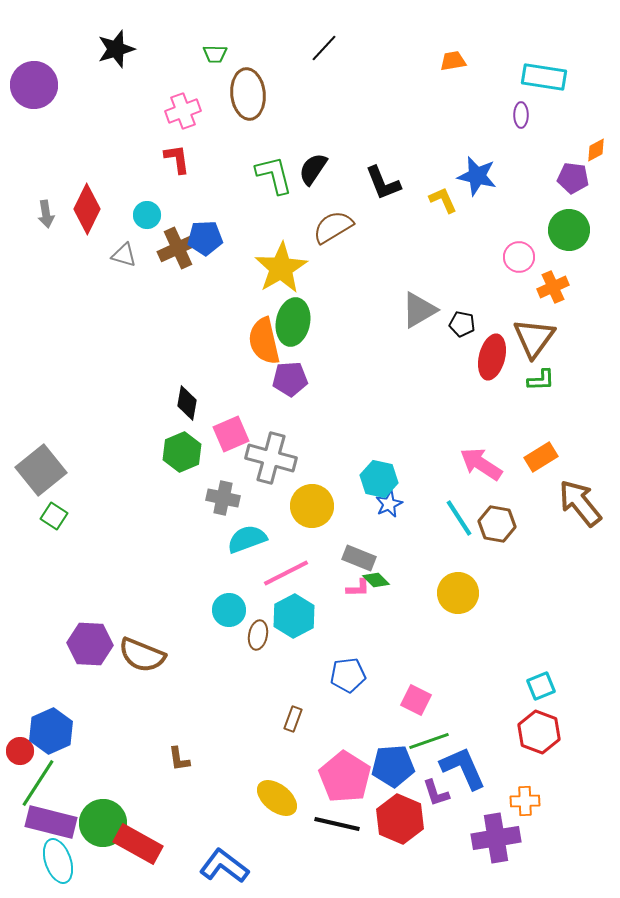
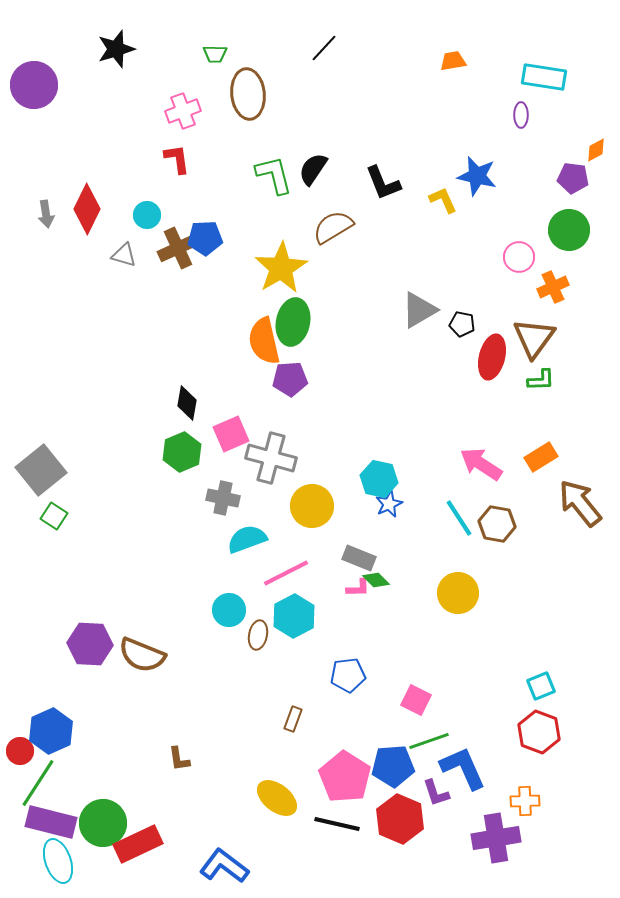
red rectangle at (138, 844): rotated 54 degrees counterclockwise
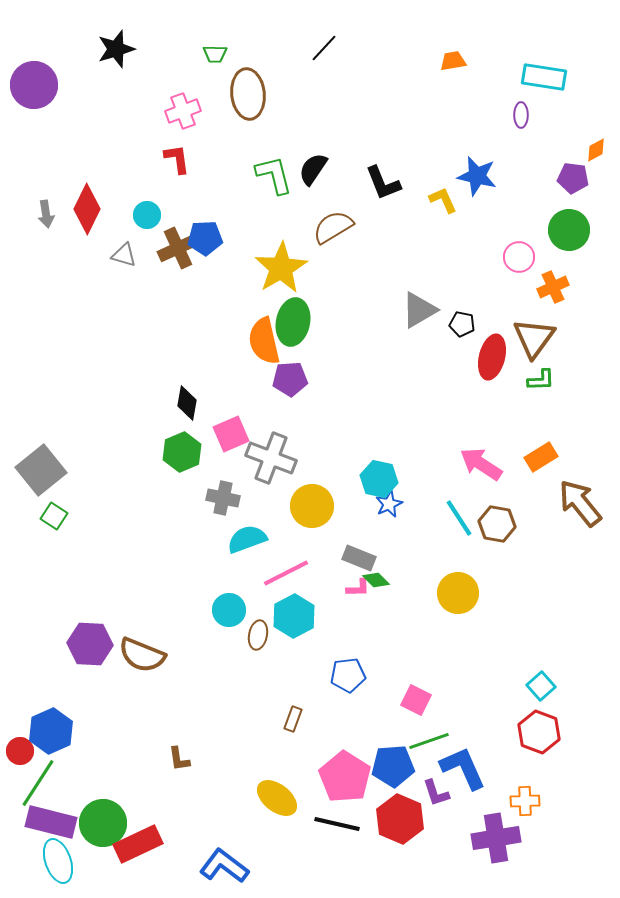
gray cross at (271, 458): rotated 6 degrees clockwise
cyan square at (541, 686): rotated 20 degrees counterclockwise
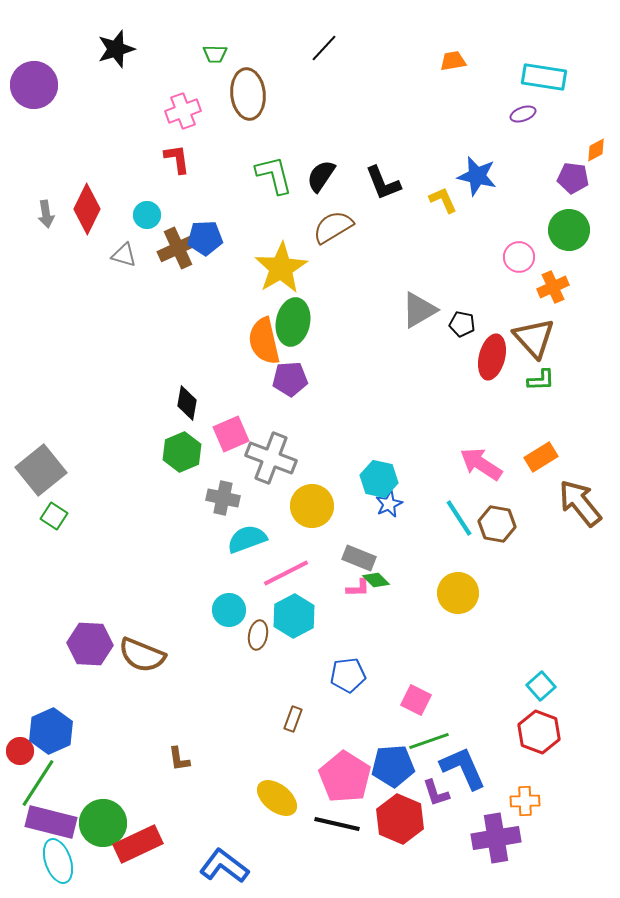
purple ellipse at (521, 115): moved 2 px right, 1 px up; rotated 70 degrees clockwise
black semicircle at (313, 169): moved 8 px right, 7 px down
brown triangle at (534, 338): rotated 18 degrees counterclockwise
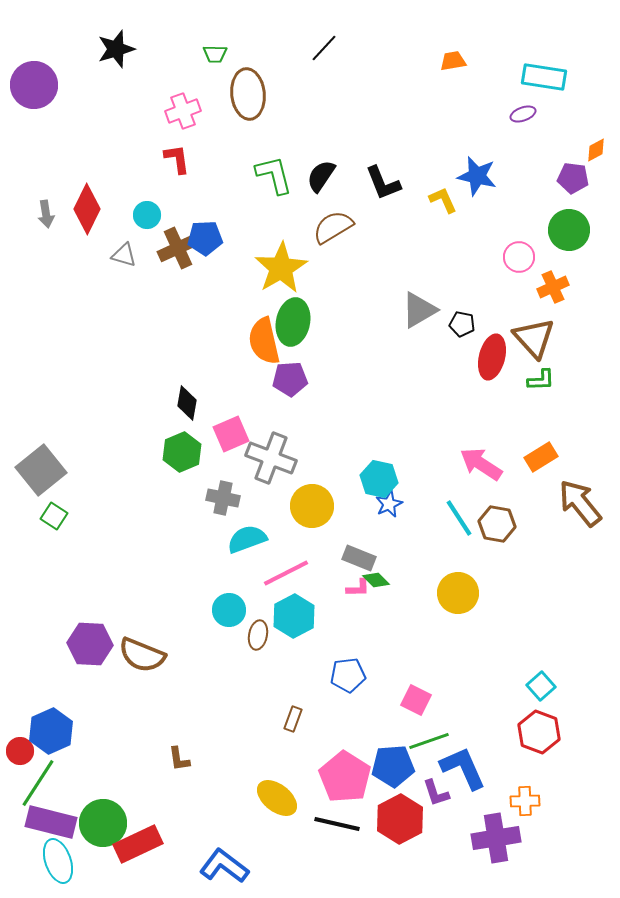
red hexagon at (400, 819): rotated 9 degrees clockwise
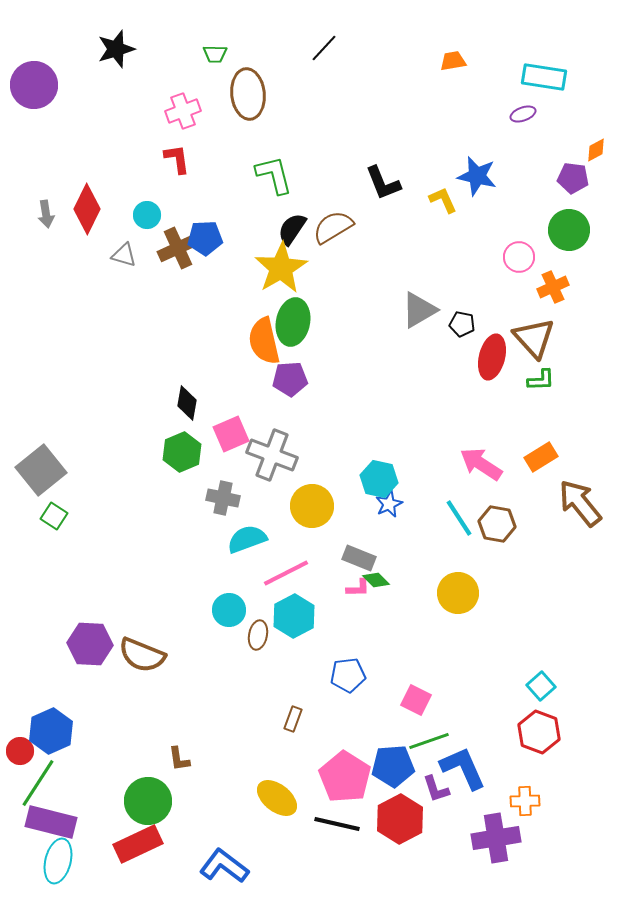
black semicircle at (321, 176): moved 29 px left, 53 px down
gray cross at (271, 458): moved 1 px right, 3 px up
purple L-shape at (436, 793): moved 4 px up
green circle at (103, 823): moved 45 px right, 22 px up
cyan ellipse at (58, 861): rotated 33 degrees clockwise
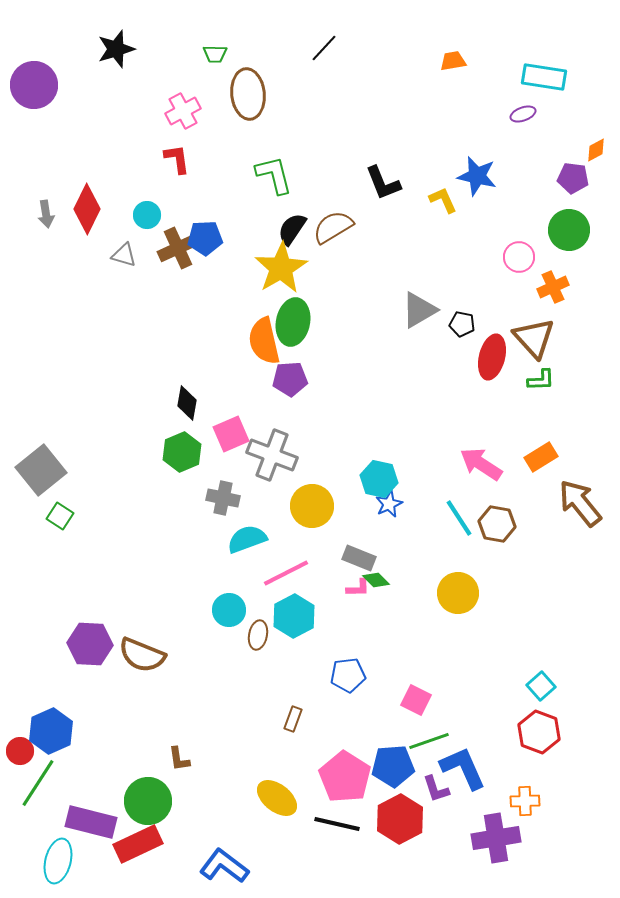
pink cross at (183, 111): rotated 8 degrees counterclockwise
green square at (54, 516): moved 6 px right
purple rectangle at (51, 822): moved 40 px right
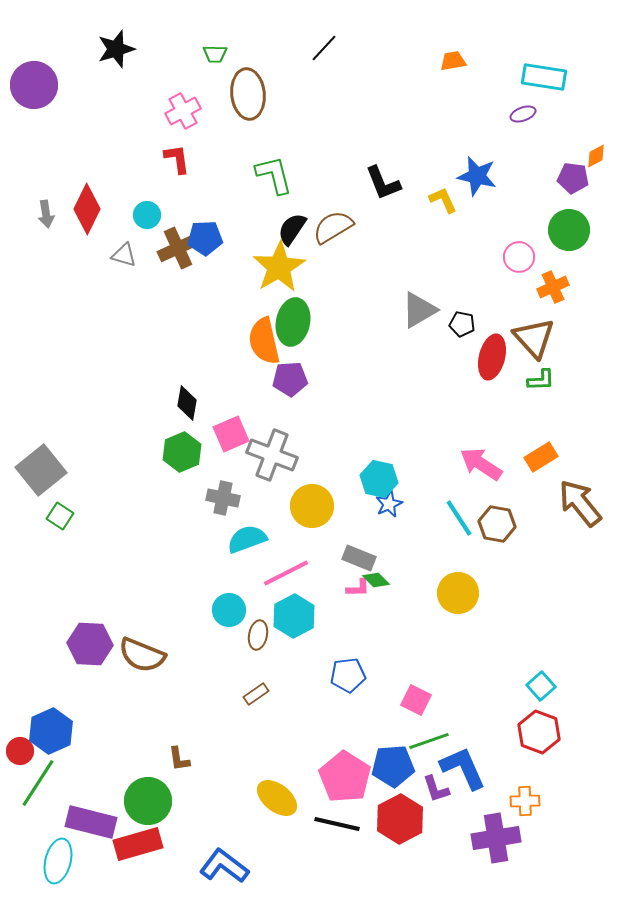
orange diamond at (596, 150): moved 6 px down
yellow star at (281, 268): moved 2 px left, 1 px up
brown rectangle at (293, 719): moved 37 px left, 25 px up; rotated 35 degrees clockwise
red rectangle at (138, 844): rotated 9 degrees clockwise
